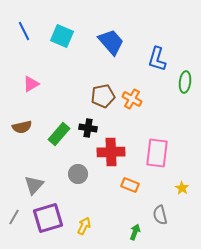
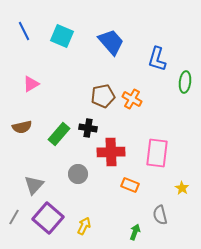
purple square: rotated 32 degrees counterclockwise
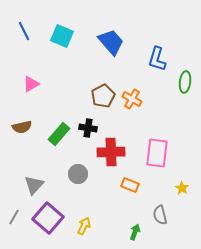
brown pentagon: rotated 15 degrees counterclockwise
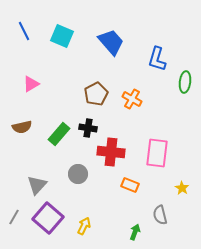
brown pentagon: moved 7 px left, 2 px up
red cross: rotated 8 degrees clockwise
gray triangle: moved 3 px right
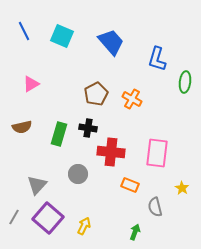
green rectangle: rotated 25 degrees counterclockwise
gray semicircle: moved 5 px left, 8 px up
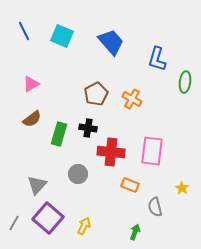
brown semicircle: moved 10 px right, 8 px up; rotated 24 degrees counterclockwise
pink rectangle: moved 5 px left, 2 px up
gray line: moved 6 px down
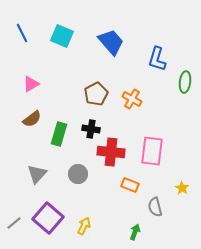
blue line: moved 2 px left, 2 px down
black cross: moved 3 px right, 1 px down
gray triangle: moved 11 px up
gray line: rotated 21 degrees clockwise
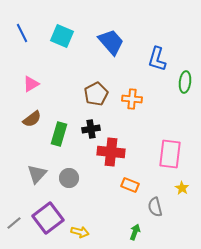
orange cross: rotated 24 degrees counterclockwise
black cross: rotated 18 degrees counterclockwise
pink rectangle: moved 18 px right, 3 px down
gray circle: moved 9 px left, 4 px down
purple square: rotated 12 degrees clockwise
yellow arrow: moved 4 px left, 6 px down; rotated 78 degrees clockwise
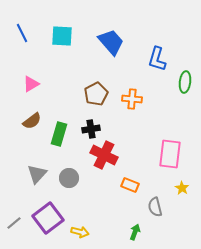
cyan square: rotated 20 degrees counterclockwise
brown semicircle: moved 2 px down
red cross: moved 7 px left, 3 px down; rotated 20 degrees clockwise
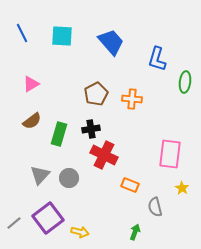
gray triangle: moved 3 px right, 1 px down
